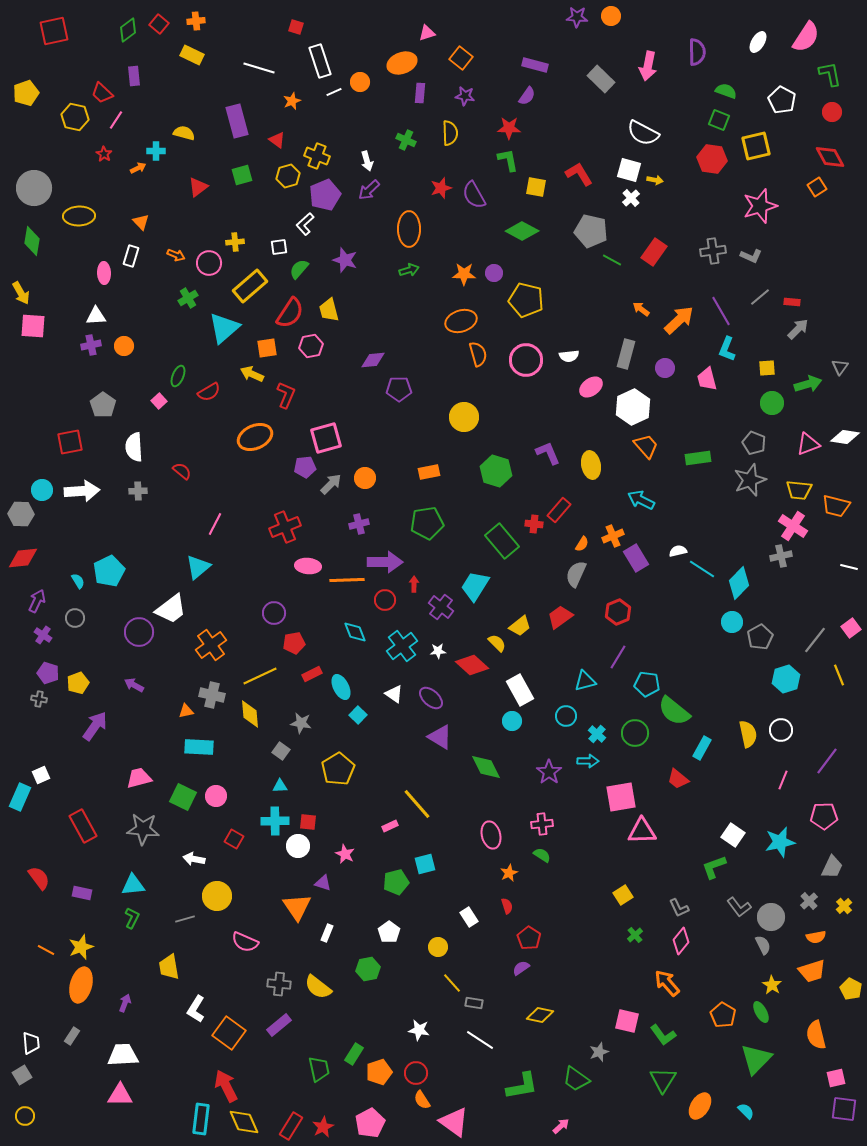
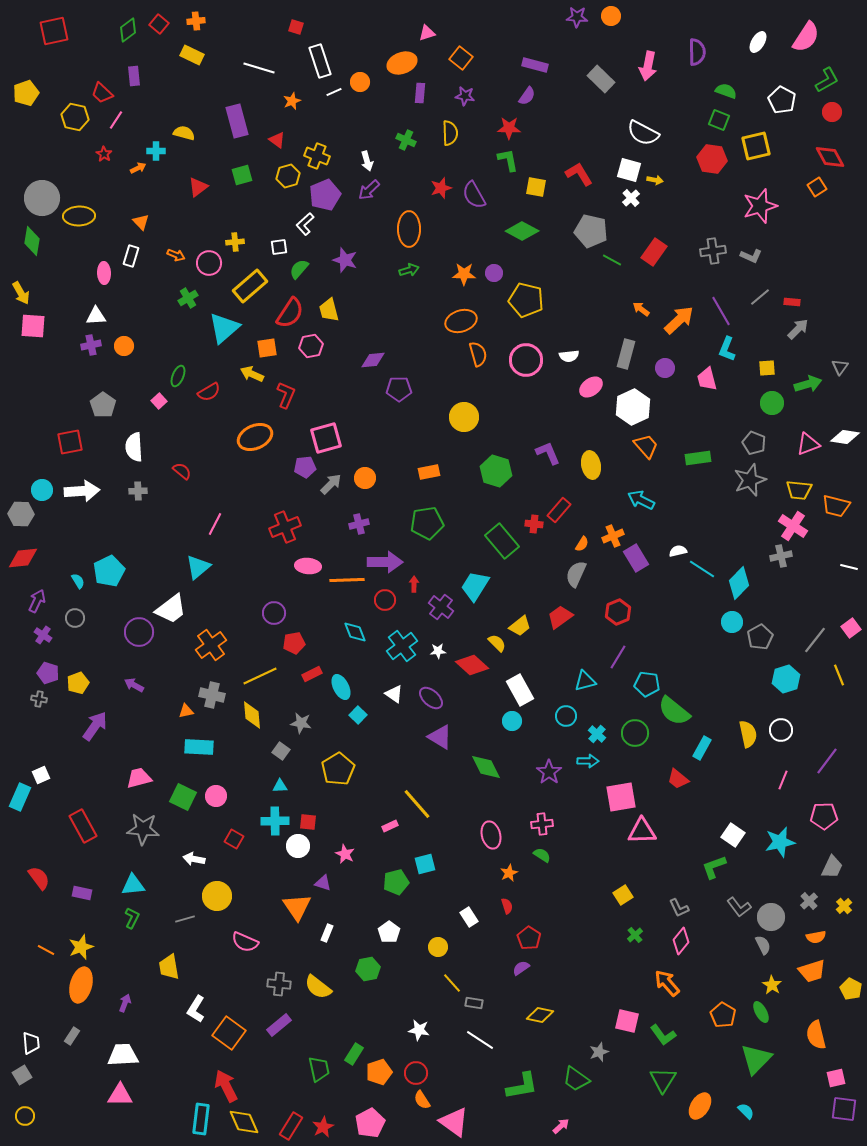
green L-shape at (830, 74): moved 3 px left, 6 px down; rotated 72 degrees clockwise
gray circle at (34, 188): moved 8 px right, 10 px down
yellow diamond at (250, 714): moved 2 px right, 1 px down
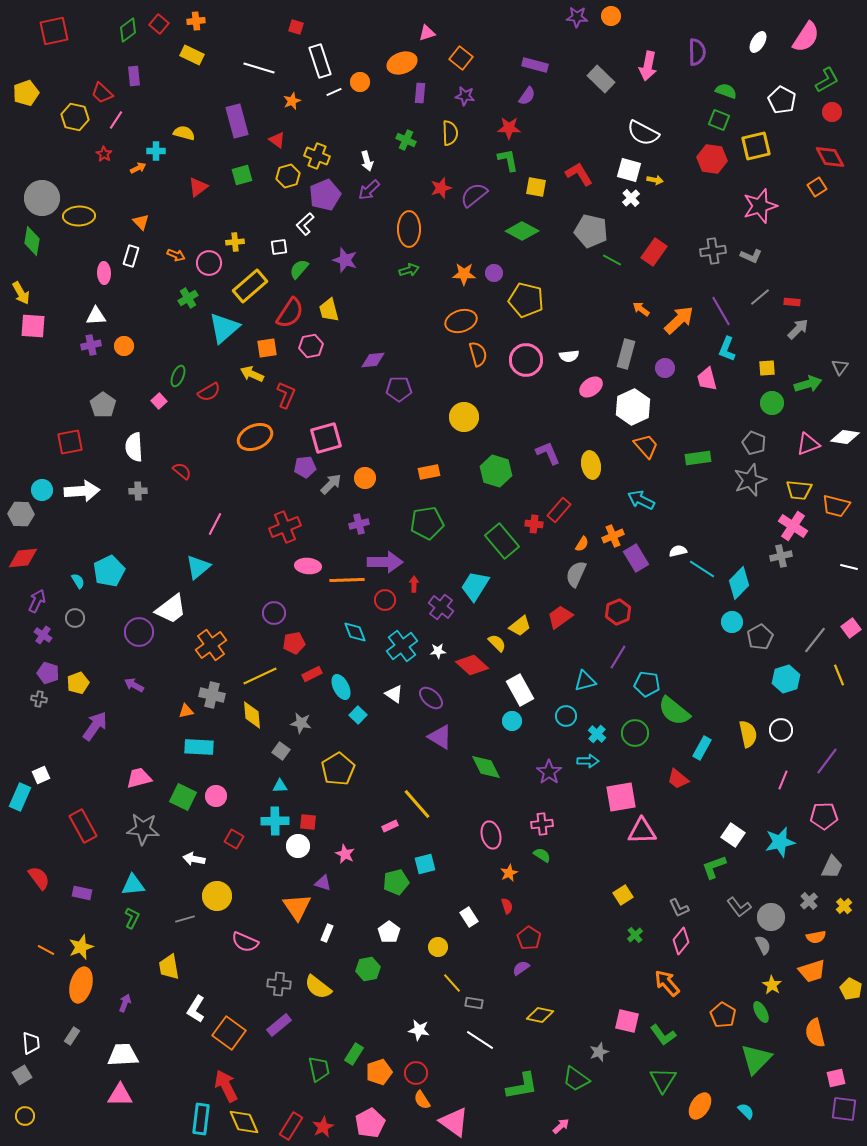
purple semicircle at (474, 195): rotated 80 degrees clockwise
orange semicircle at (816, 1035): moved 1 px left, 2 px up
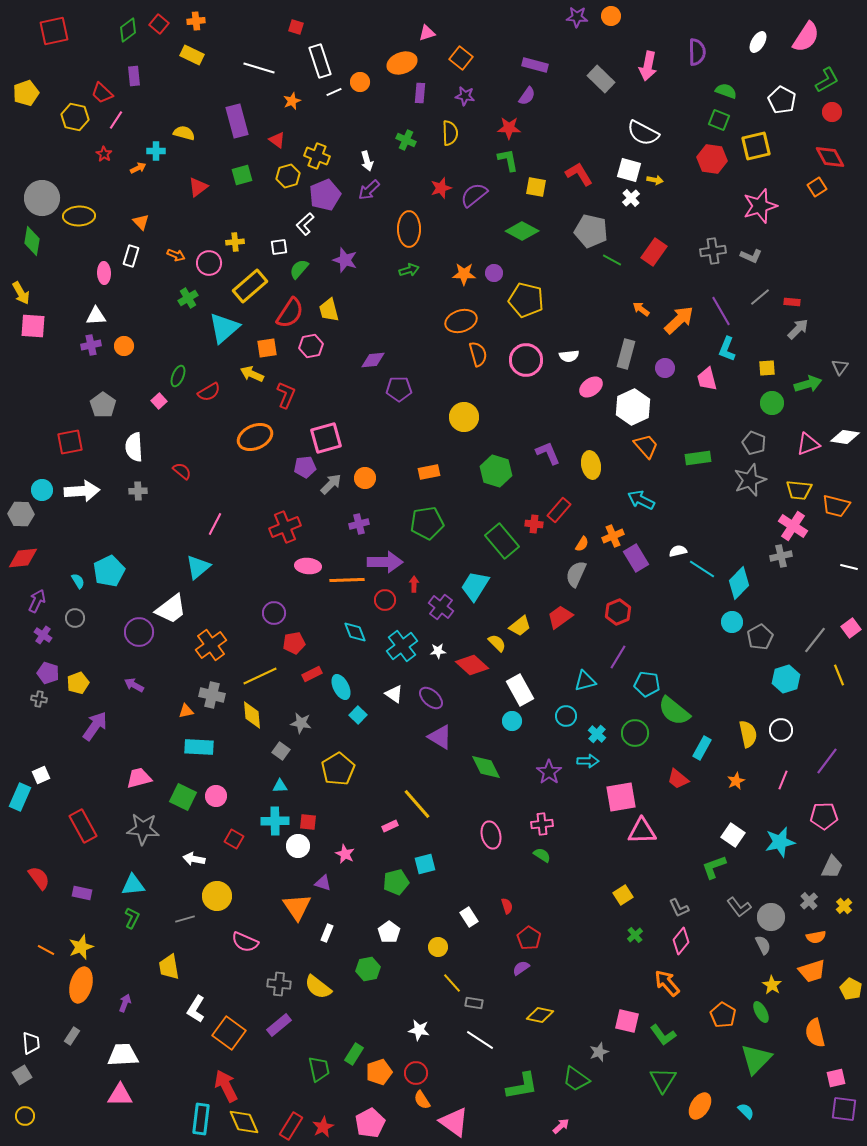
orange star at (509, 873): moved 227 px right, 92 px up
